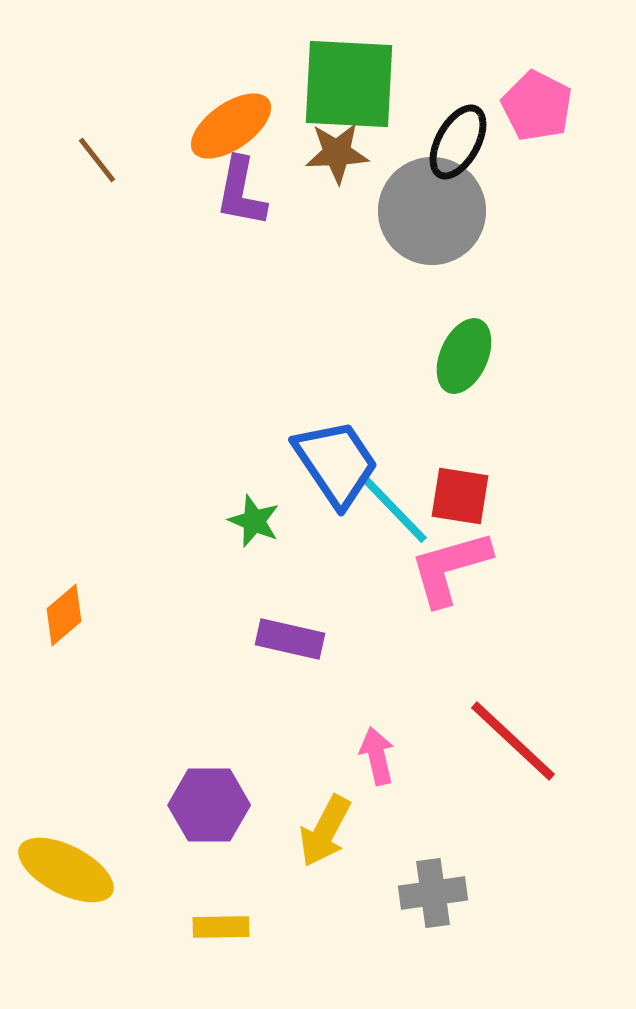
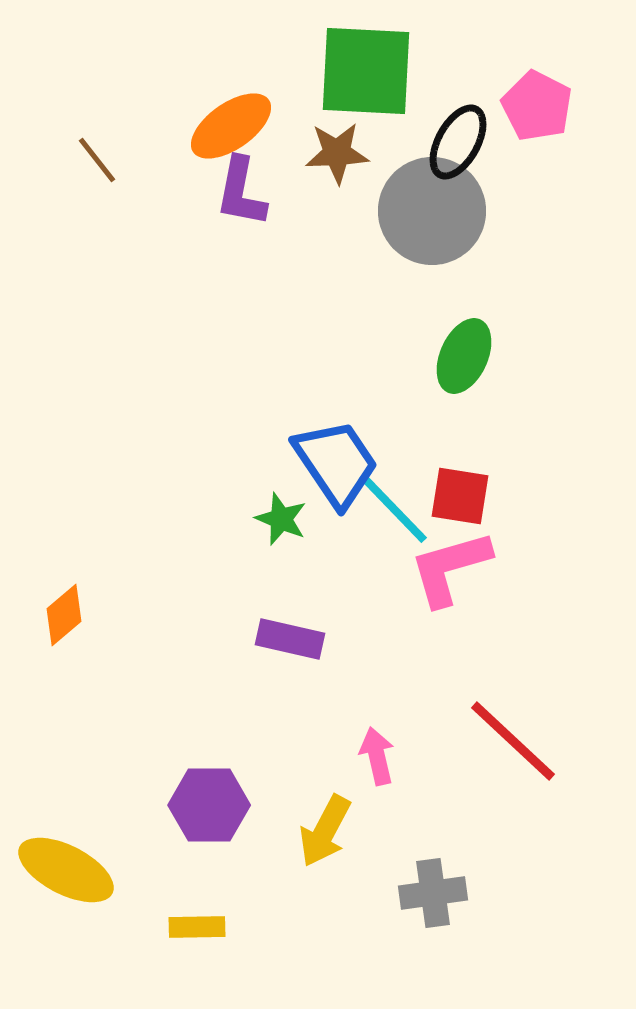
green square: moved 17 px right, 13 px up
green star: moved 27 px right, 2 px up
yellow rectangle: moved 24 px left
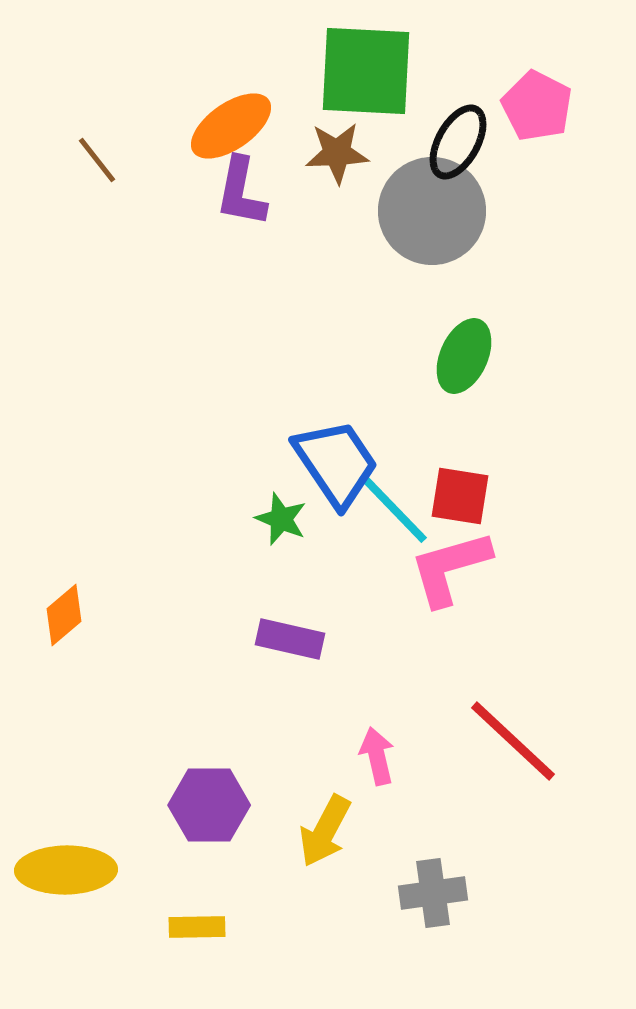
yellow ellipse: rotated 28 degrees counterclockwise
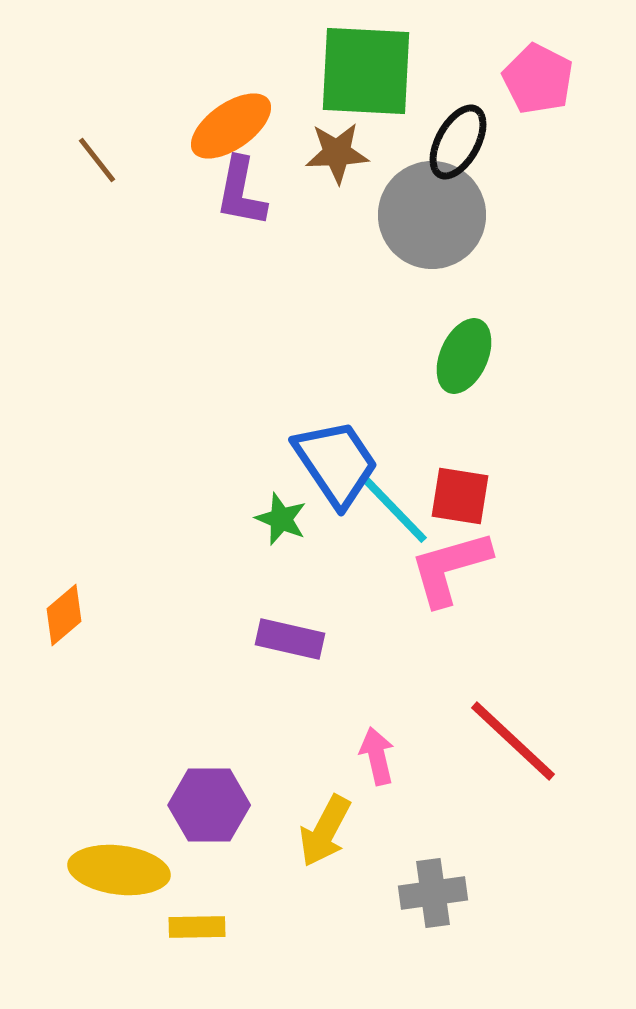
pink pentagon: moved 1 px right, 27 px up
gray circle: moved 4 px down
yellow ellipse: moved 53 px right; rotated 8 degrees clockwise
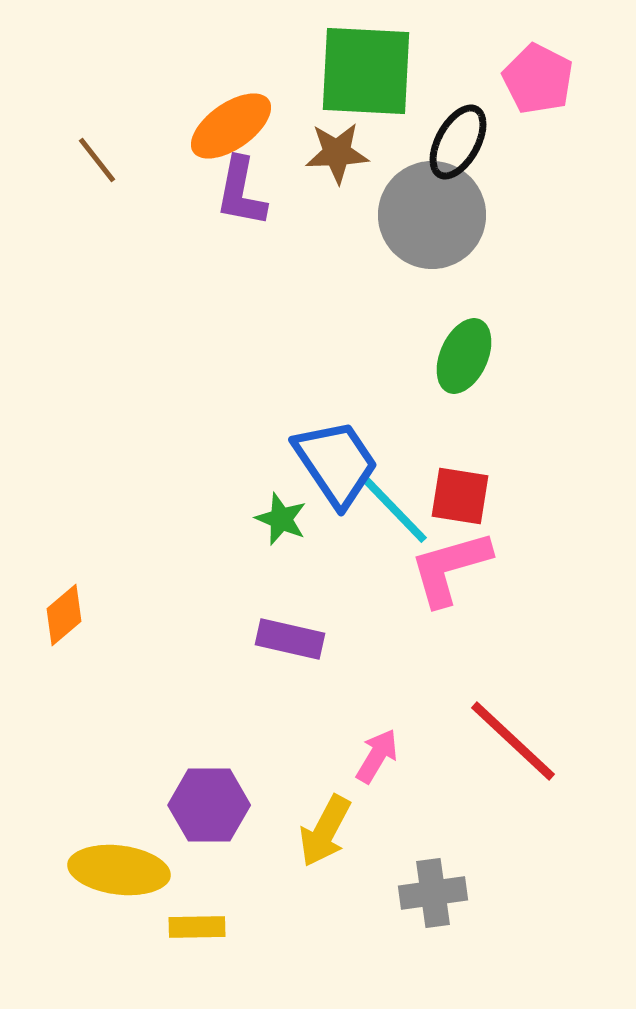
pink arrow: rotated 44 degrees clockwise
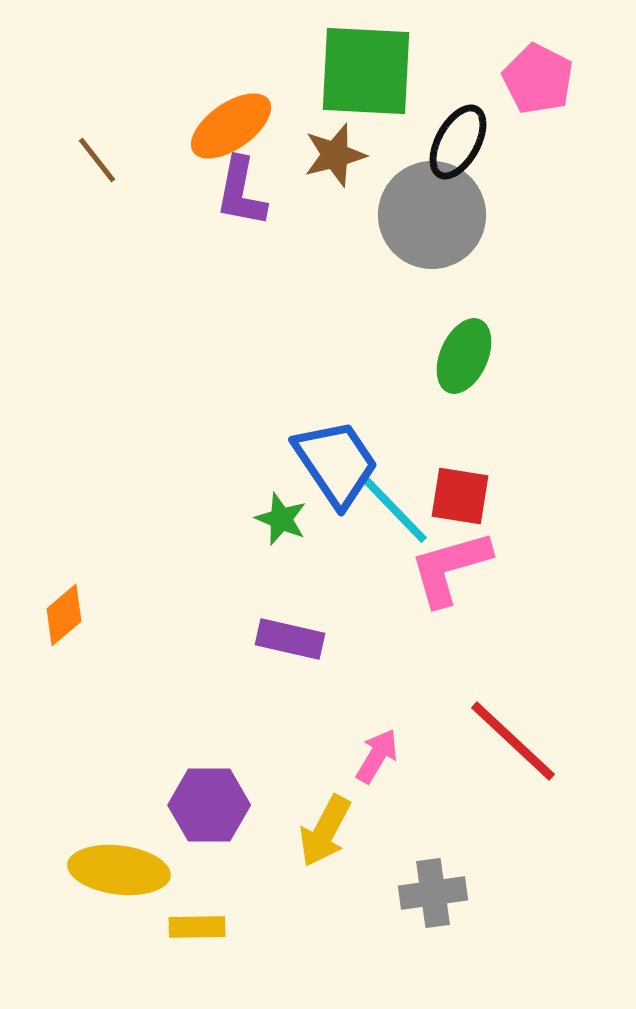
brown star: moved 2 px left, 2 px down; rotated 12 degrees counterclockwise
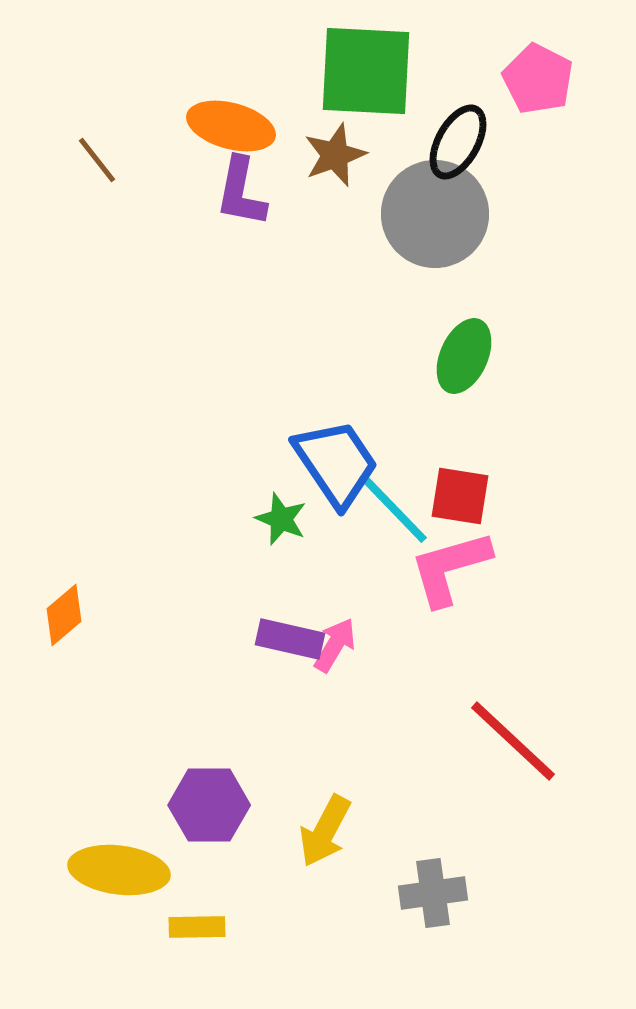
orange ellipse: rotated 50 degrees clockwise
brown star: rotated 6 degrees counterclockwise
gray circle: moved 3 px right, 1 px up
pink arrow: moved 42 px left, 111 px up
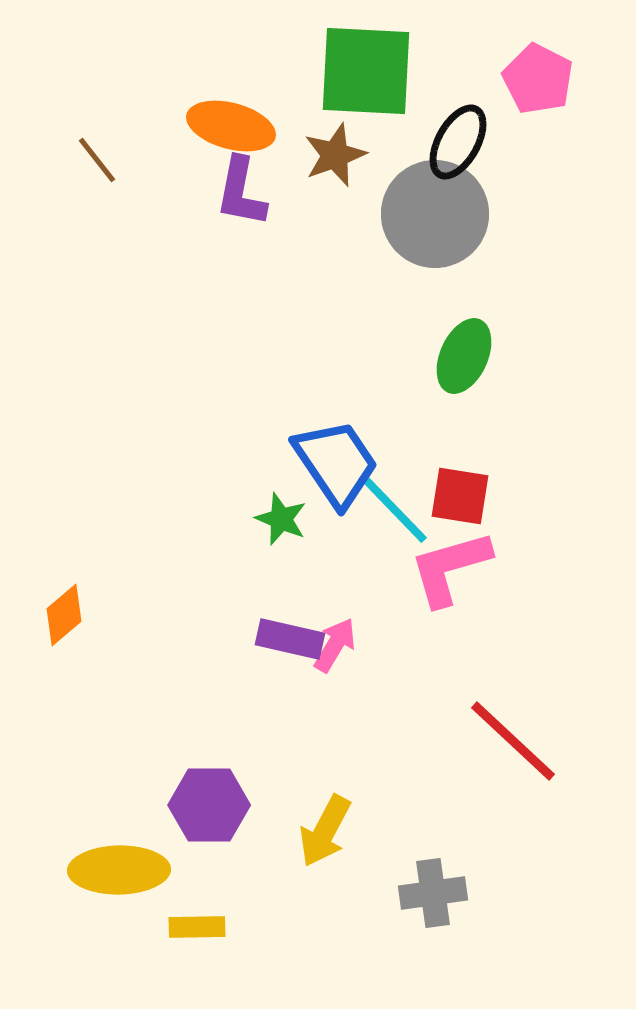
yellow ellipse: rotated 8 degrees counterclockwise
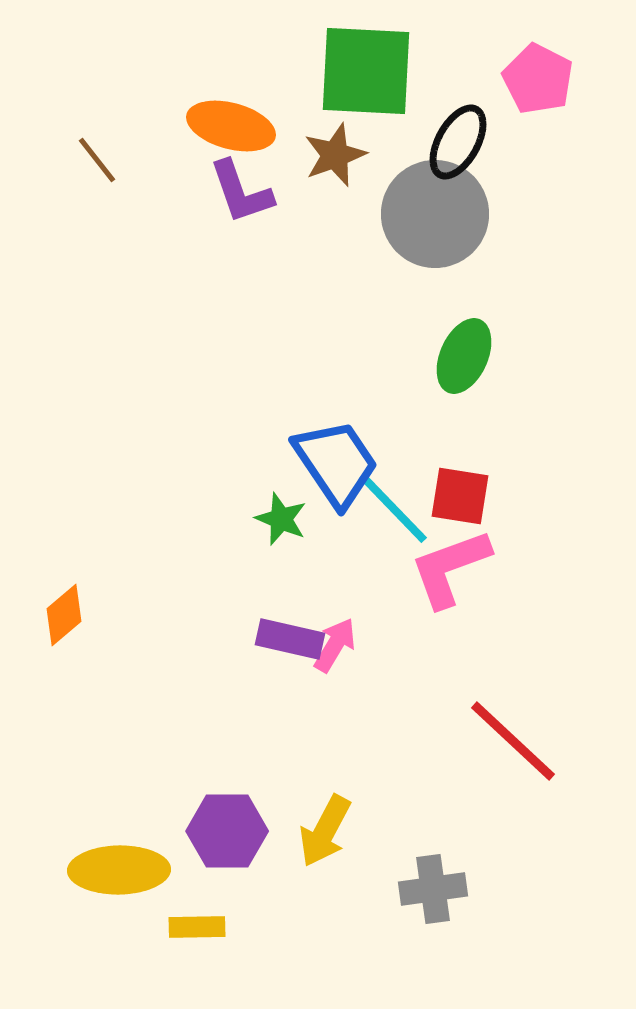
purple L-shape: rotated 30 degrees counterclockwise
pink L-shape: rotated 4 degrees counterclockwise
purple hexagon: moved 18 px right, 26 px down
gray cross: moved 4 px up
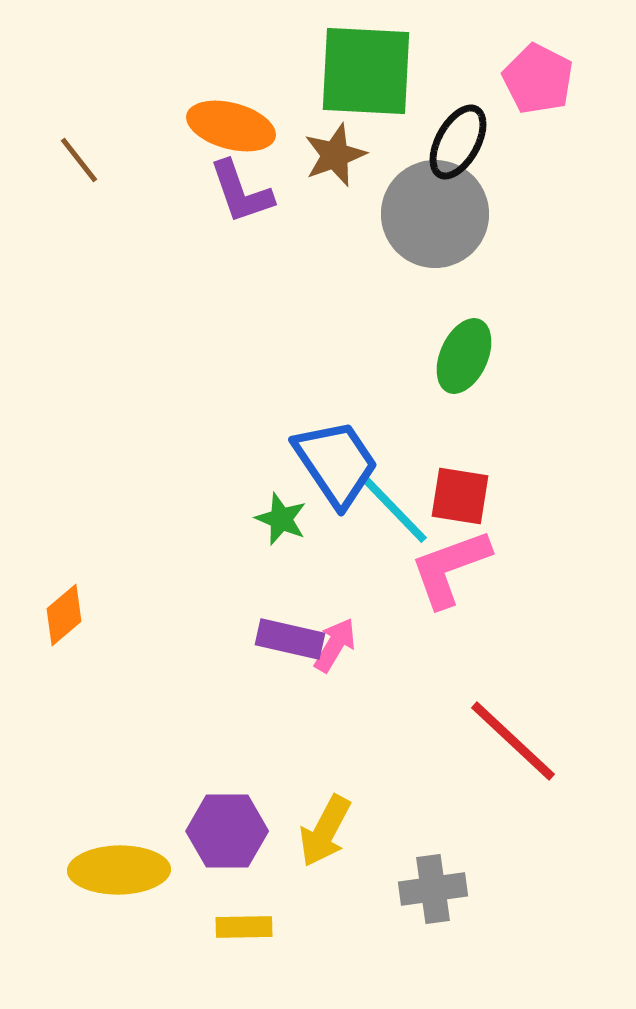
brown line: moved 18 px left
yellow rectangle: moved 47 px right
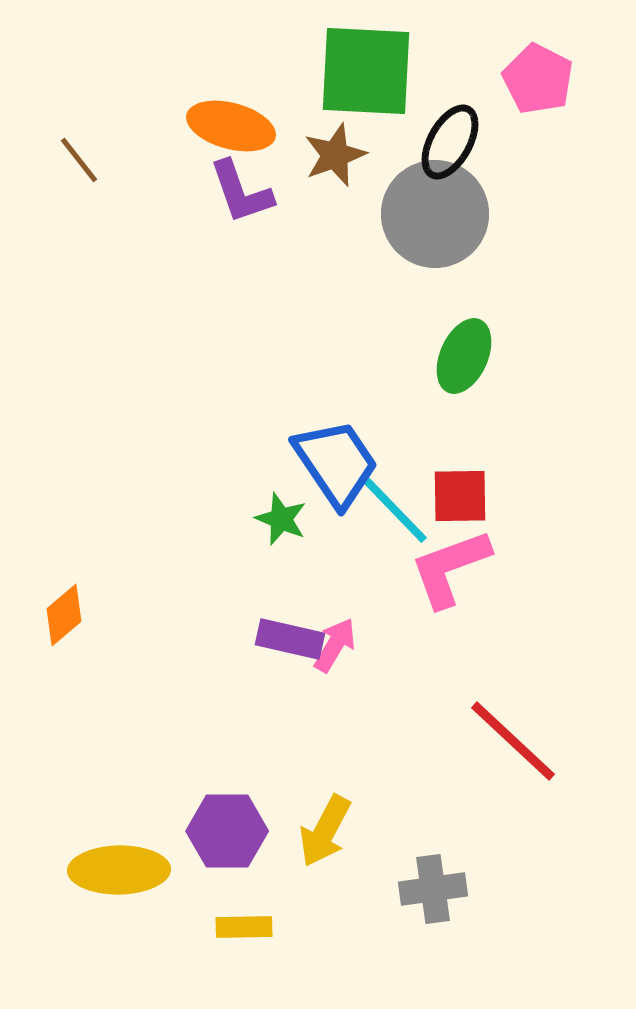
black ellipse: moved 8 px left
red square: rotated 10 degrees counterclockwise
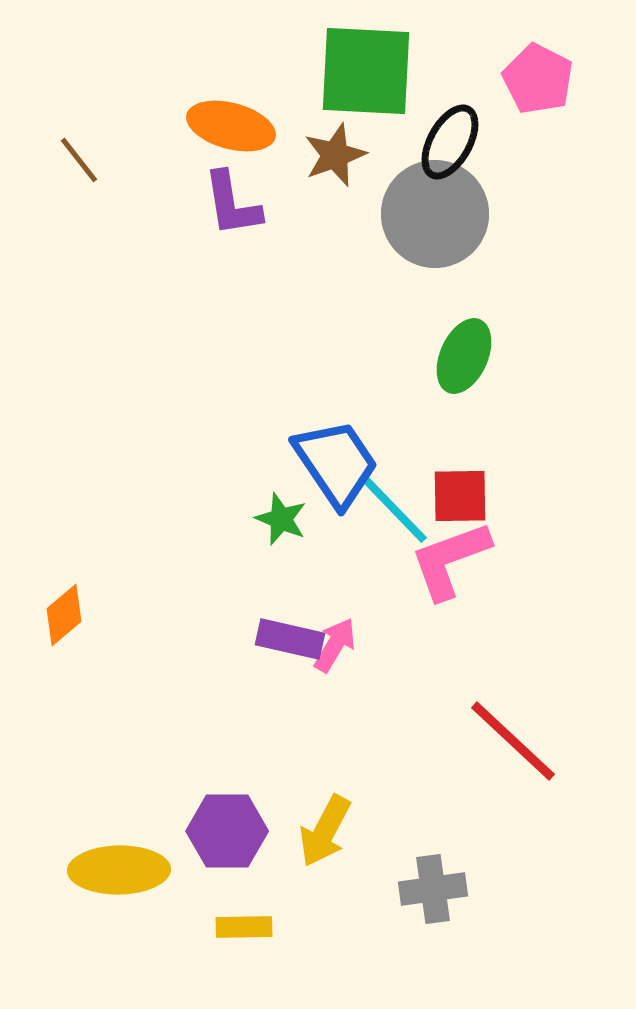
purple L-shape: moved 9 px left, 12 px down; rotated 10 degrees clockwise
pink L-shape: moved 8 px up
